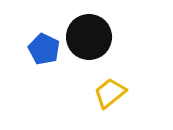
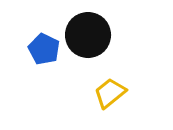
black circle: moved 1 px left, 2 px up
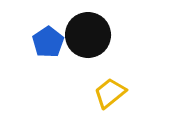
blue pentagon: moved 4 px right, 7 px up; rotated 12 degrees clockwise
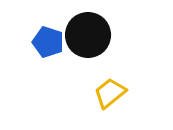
blue pentagon: rotated 20 degrees counterclockwise
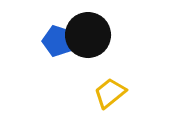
blue pentagon: moved 10 px right, 1 px up
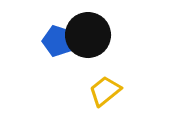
yellow trapezoid: moved 5 px left, 2 px up
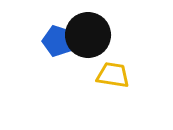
yellow trapezoid: moved 8 px right, 16 px up; rotated 48 degrees clockwise
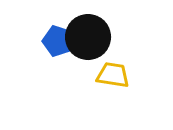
black circle: moved 2 px down
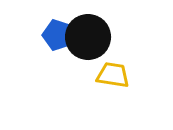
blue pentagon: moved 6 px up
